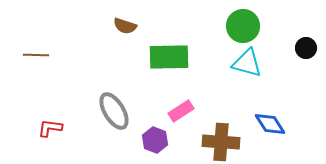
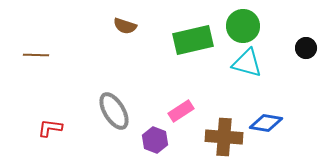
green rectangle: moved 24 px right, 17 px up; rotated 12 degrees counterclockwise
blue diamond: moved 4 px left, 1 px up; rotated 48 degrees counterclockwise
brown cross: moved 3 px right, 5 px up
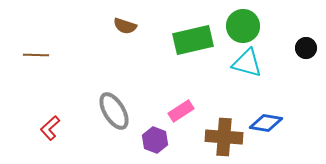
red L-shape: rotated 50 degrees counterclockwise
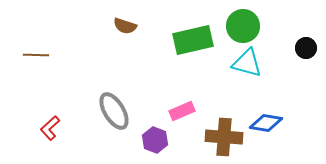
pink rectangle: moved 1 px right; rotated 10 degrees clockwise
